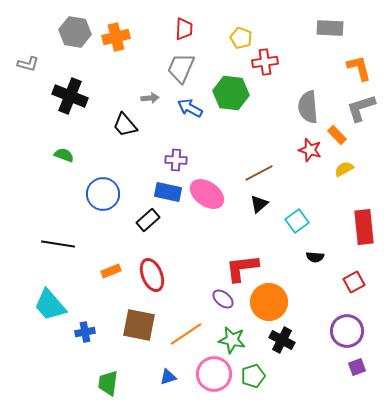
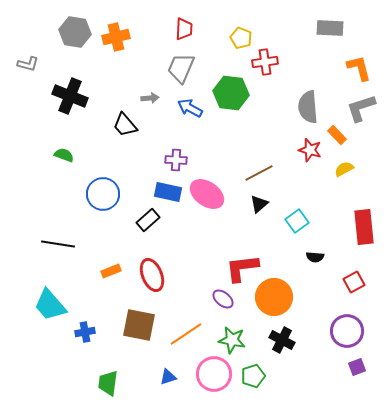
orange circle at (269, 302): moved 5 px right, 5 px up
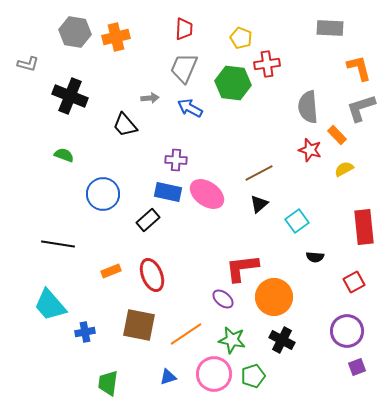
red cross at (265, 62): moved 2 px right, 2 px down
gray trapezoid at (181, 68): moved 3 px right
green hexagon at (231, 93): moved 2 px right, 10 px up
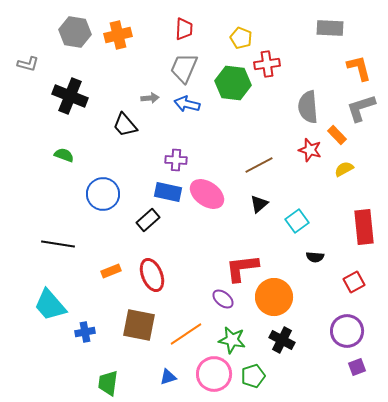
orange cross at (116, 37): moved 2 px right, 2 px up
blue arrow at (190, 108): moved 3 px left, 4 px up; rotated 15 degrees counterclockwise
brown line at (259, 173): moved 8 px up
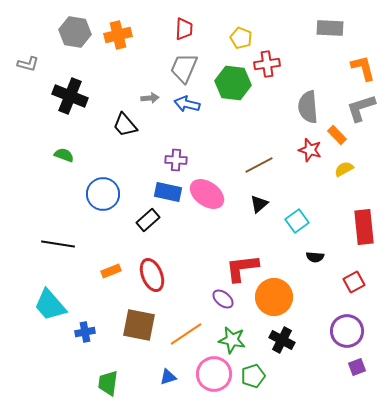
orange L-shape at (359, 68): moved 4 px right
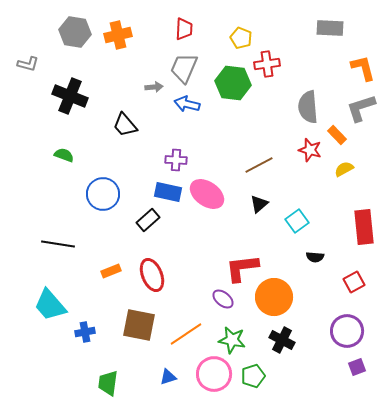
gray arrow at (150, 98): moved 4 px right, 11 px up
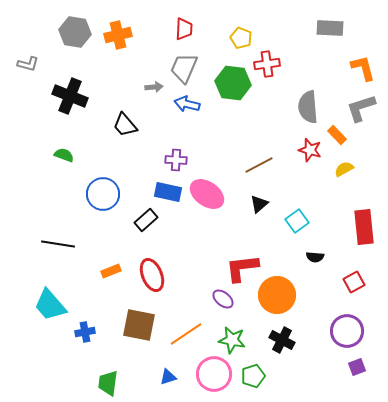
black rectangle at (148, 220): moved 2 px left
orange circle at (274, 297): moved 3 px right, 2 px up
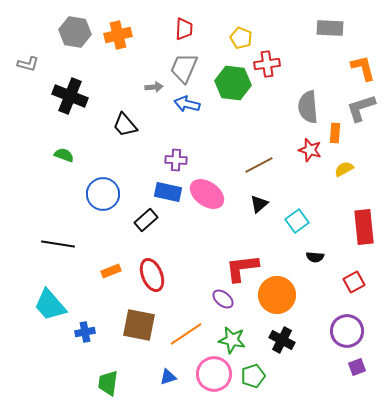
orange rectangle at (337, 135): moved 2 px left, 2 px up; rotated 48 degrees clockwise
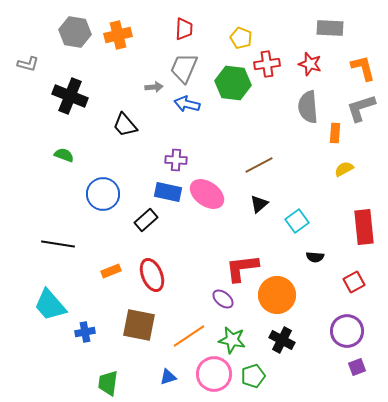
red star at (310, 150): moved 86 px up
orange line at (186, 334): moved 3 px right, 2 px down
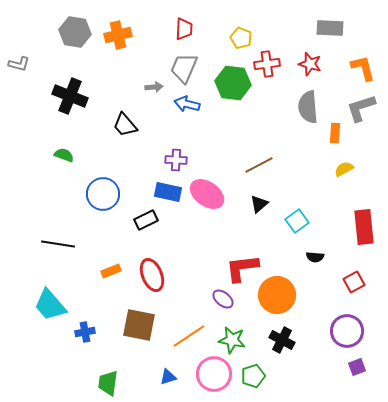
gray L-shape at (28, 64): moved 9 px left
black rectangle at (146, 220): rotated 15 degrees clockwise
